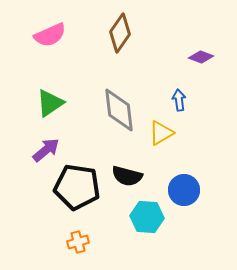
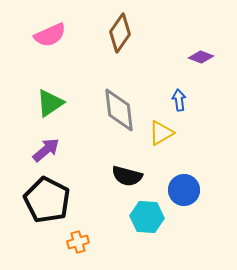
black pentagon: moved 30 px left, 13 px down; rotated 18 degrees clockwise
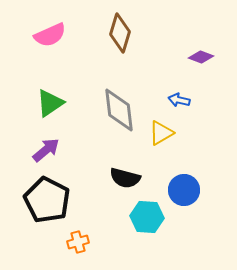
brown diamond: rotated 18 degrees counterclockwise
blue arrow: rotated 70 degrees counterclockwise
black semicircle: moved 2 px left, 2 px down
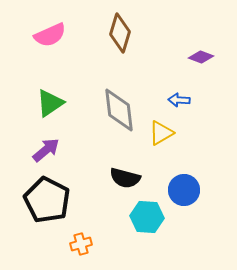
blue arrow: rotated 10 degrees counterclockwise
orange cross: moved 3 px right, 2 px down
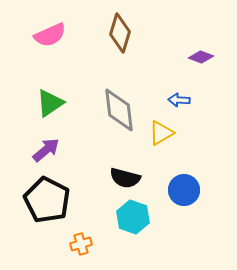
cyan hexagon: moved 14 px left; rotated 16 degrees clockwise
